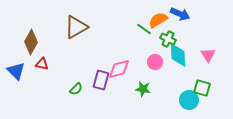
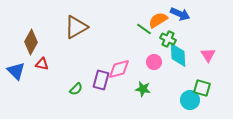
pink circle: moved 1 px left
cyan circle: moved 1 px right
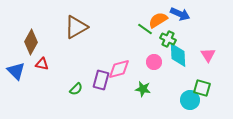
green line: moved 1 px right
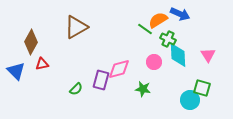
red triangle: rotated 24 degrees counterclockwise
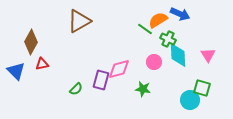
brown triangle: moved 3 px right, 6 px up
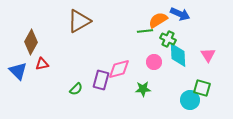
green line: moved 2 px down; rotated 42 degrees counterclockwise
blue triangle: moved 2 px right
green star: rotated 14 degrees counterclockwise
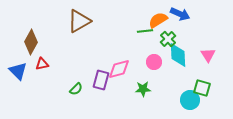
green cross: rotated 21 degrees clockwise
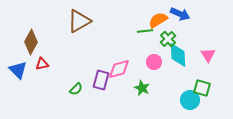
blue triangle: moved 1 px up
green star: moved 1 px left, 1 px up; rotated 28 degrees clockwise
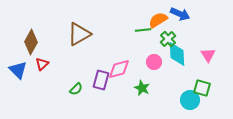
brown triangle: moved 13 px down
green line: moved 2 px left, 1 px up
cyan diamond: moved 1 px left, 1 px up
red triangle: rotated 32 degrees counterclockwise
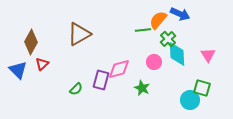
orange semicircle: rotated 18 degrees counterclockwise
